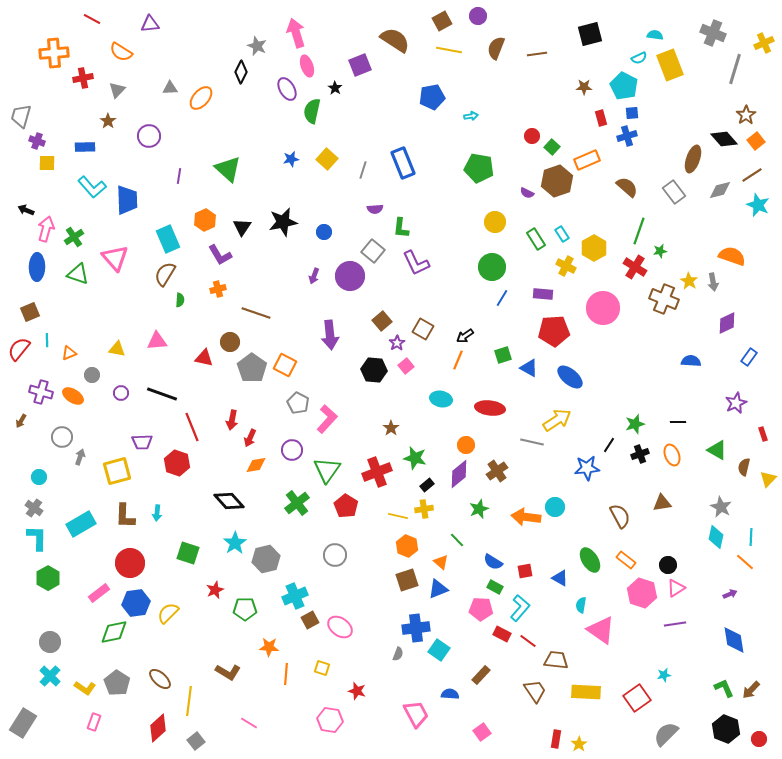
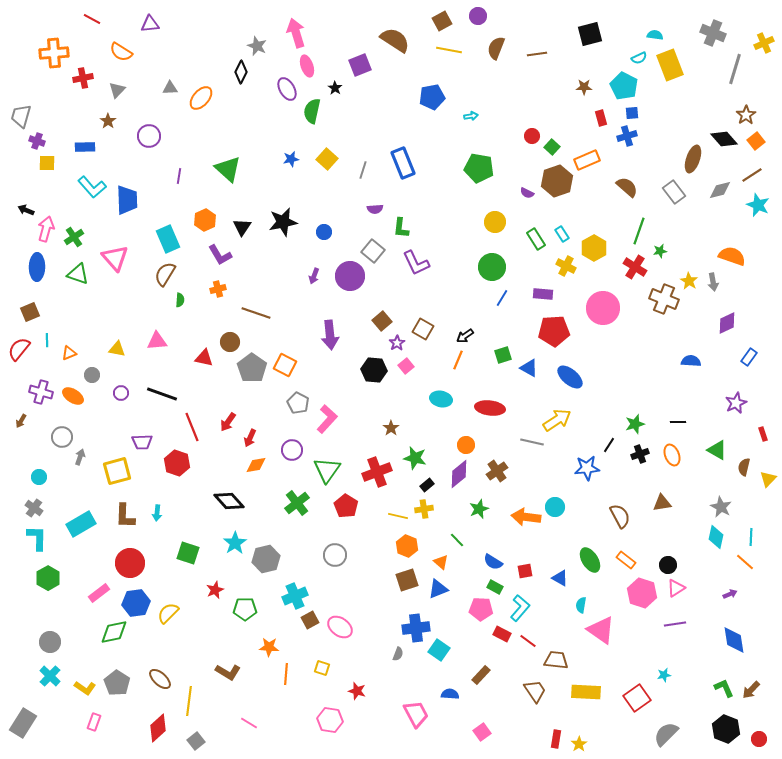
red arrow at (232, 420): moved 4 px left, 2 px down; rotated 24 degrees clockwise
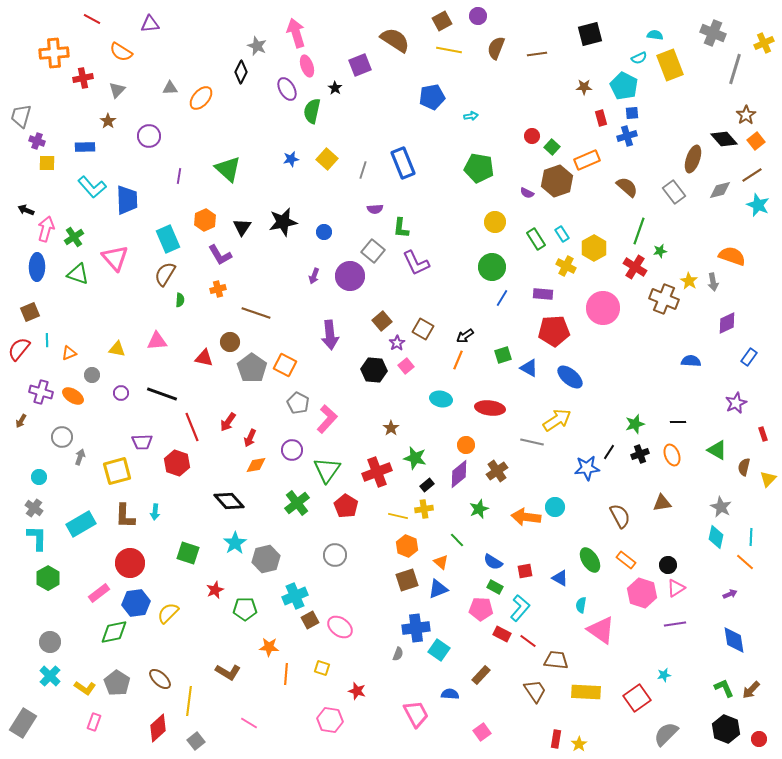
black line at (609, 445): moved 7 px down
cyan arrow at (157, 513): moved 2 px left, 1 px up
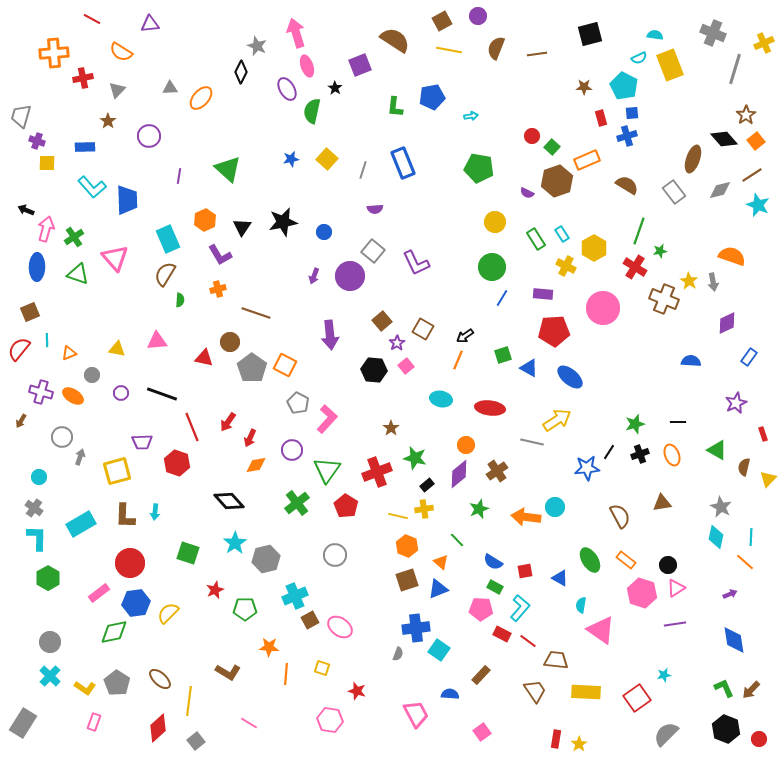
brown semicircle at (627, 187): moved 2 px up; rotated 10 degrees counterclockwise
green L-shape at (401, 228): moved 6 px left, 121 px up
